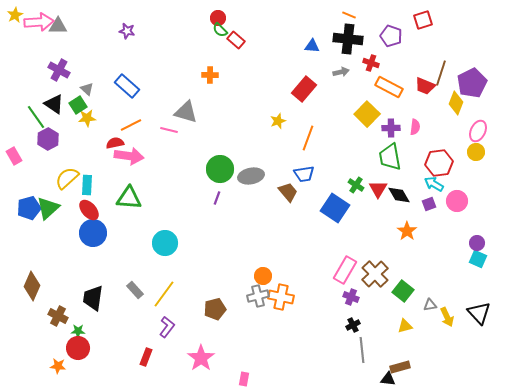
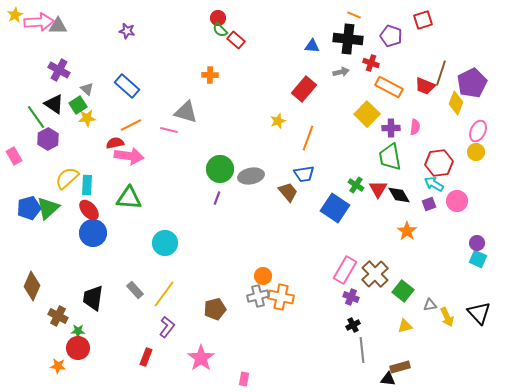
orange line at (349, 15): moved 5 px right
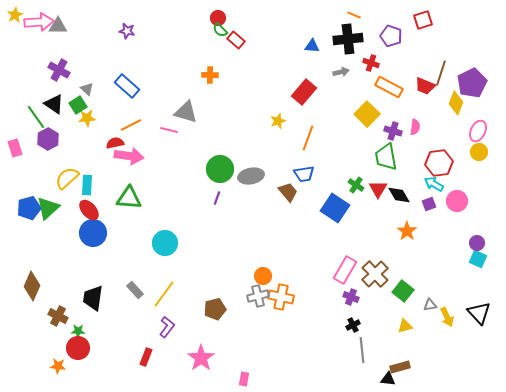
black cross at (348, 39): rotated 12 degrees counterclockwise
red rectangle at (304, 89): moved 3 px down
purple cross at (391, 128): moved 2 px right, 3 px down; rotated 18 degrees clockwise
yellow circle at (476, 152): moved 3 px right
pink rectangle at (14, 156): moved 1 px right, 8 px up; rotated 12 degrees clockwise
green trapezoid at (390, 157): moved 4 px left
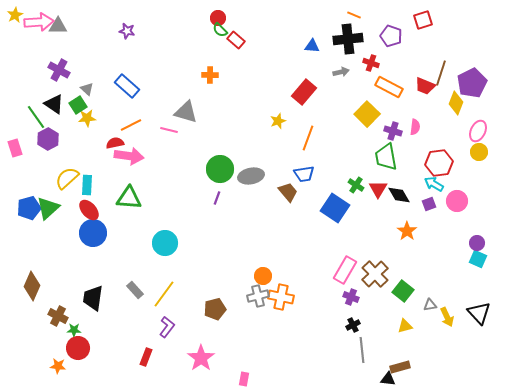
green star at (78, 331): moved 4 px left, 1 px up
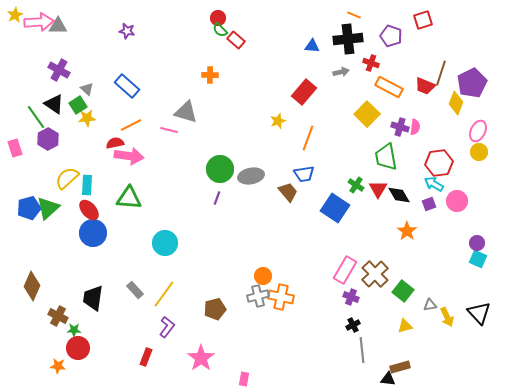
purple cross at (393, 131): moved 7 px right, 4 px up
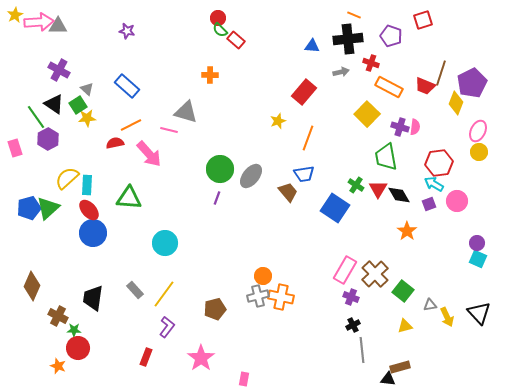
pink arrow at (129, 156): moved 20 px right, 2 px up; rotated 40 degrees clockwise
gray ellipse at (251, 176): rotated 40 degrees counterclockwise
orange star at (58, 366): rotated 14 degrees clockwise
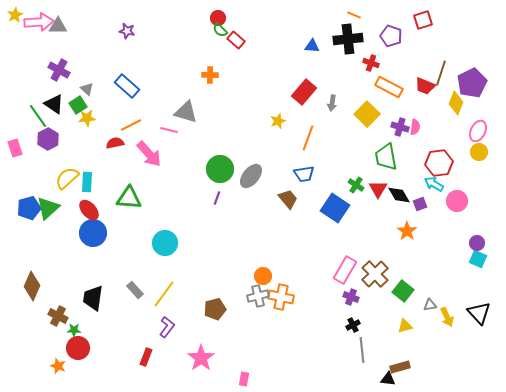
gray arrow at (341, 72): moved 9 px left, 31 px down; rotated 112 degrees clockwise
green line at (36, 117): moved 2 px right, 1 px up
cyan rectangle at (87, 185): moved 3 px up
brown trapezoid at (288, 192): moved 7 px down
purple square at (429, 204): moved 9 px left
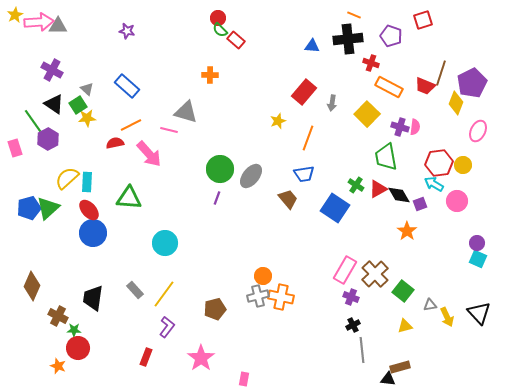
purple cross at (59, 70): moved 7 px left
green line at (38, 116): moved 5 px left, 5 px down
yellow circle at (479, 152): moved 16 px left, 13 px down
red triangle at (378, 189): rotated 30 degrees clockwise
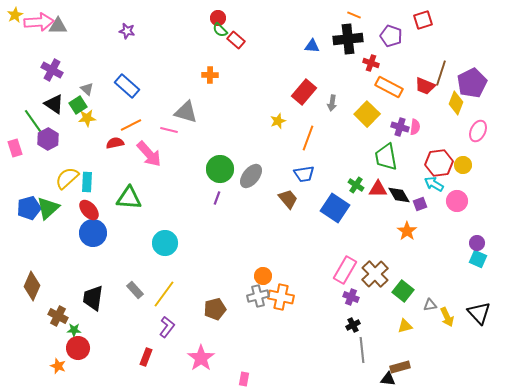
red triangle at (378, 189): rotated 30 degrees clockwise
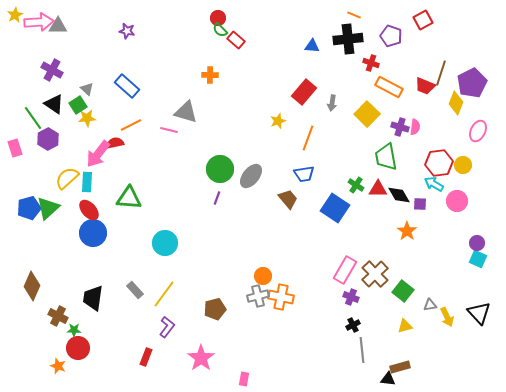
red square at (423, 20): rotated 12 degrees counterclockwise
green line at (33, 121): moved 3 px up
pink arrow at (149, 154): moved 51 px left; rotated 80 degrees clockwise
purple square at (420, 204): rotated 24 degrees clockwise
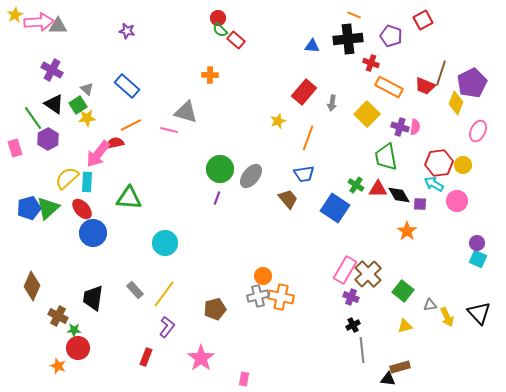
red ellipse at (89, 210): moved 7 px left, 1 px up
brown cross at (375, 274): moved 7 px left
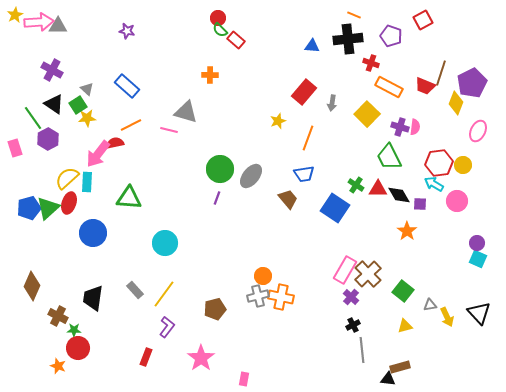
green trapezoid at (386, 157): moved 3 px right; rotated 16 degrees counterclockwise
red ellipse at (82, 209): moved 13 px left, 6 px up; rotated 60 degrees clockwise
purple cross at (351, 297): rotated 21 degrees clockwise
